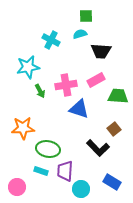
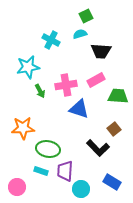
green square: rotated 24 degrees counterclockwise
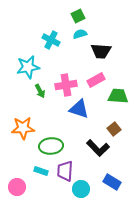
green square: moved 8 px left
green ellipse: moved 3 px right, 3 px up; rotated 15 degrees counterclockwise
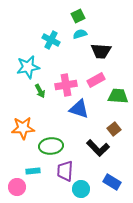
cyan rectangle: moved 8 px left; rotated 24 degrees counterclockwise
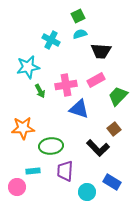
green trapezoid: rotated 50 degrees counterclockwise
cyan circle: moved 6 px right, 3 px down
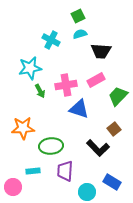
cyan star: moved 2 px right, 1 px down
pink circle: moved 4 px left
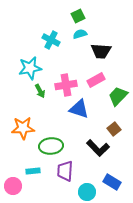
pink circle: moved 1 px up
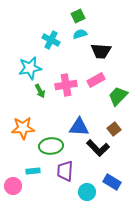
blue triangle: moved 18 px down; rotated 15 degrees counterclockwise
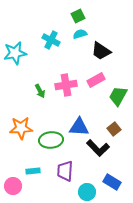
black trapezoid: rotated 30 degrees clockwise
cyan star: moved 15 px left, 15 px up
green trapezoid: rotated 15 degrees counterclockwise
orange star: moved 2 px left
green ellipse: moved 6 px up
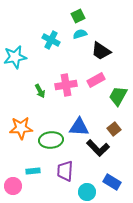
cyan star: moved 4 px down
